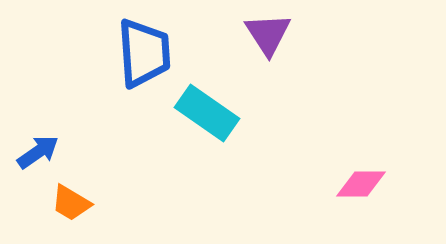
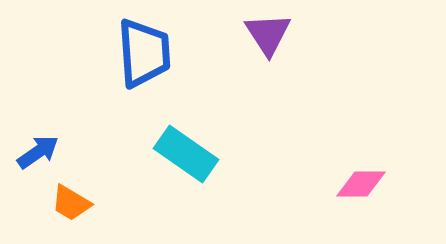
cyan rectangle: moved 21 px left, 41 px down
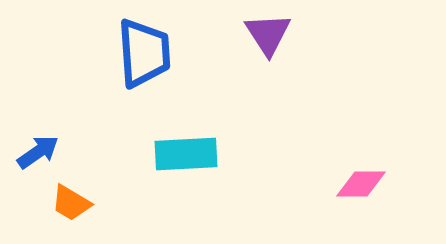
cyan rectangle: rotated 38 degrees counterclockwise
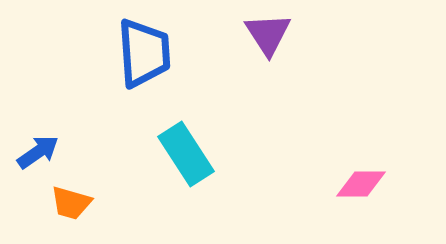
cyan rectangle: rotated 60 degrees clockwise
orange trapezoid: rotated 15 degrees counterclockwise
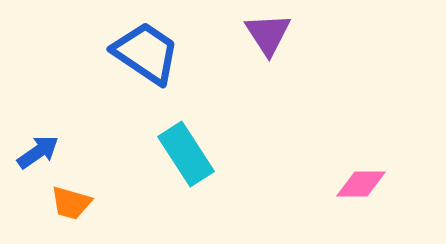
blue trapezoid: moved 2 px right; rotated 52 degrees counterclockwise
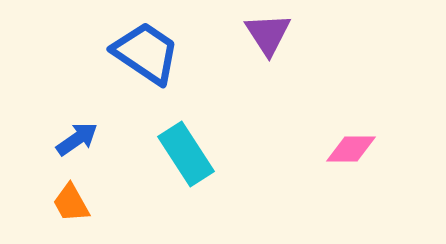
blue arrow: moved 39 px right, 13 px up
pink diamond: moved 10 px left, 35 px up
orange trapezoid: rotated 45 degrees clockwise
